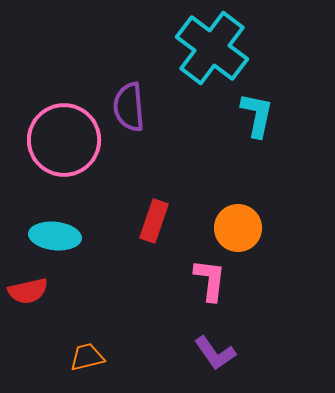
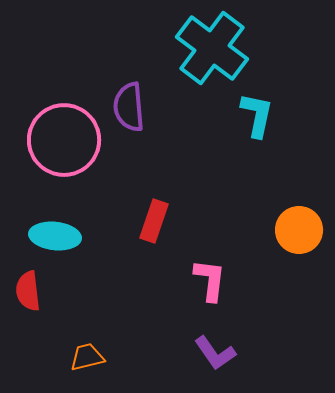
orange circle: moved 61 px right, 2 px down
red semicircle: rotated 96 degrees clockwise
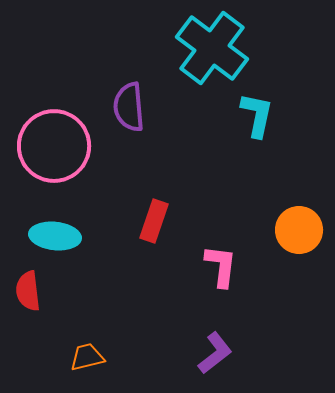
pink circle: moved 10 px left, 6 px down
pink L-shape: moved 11 px right, 14 px up
purple L-shape: rotated 93 degrees counterclockwise
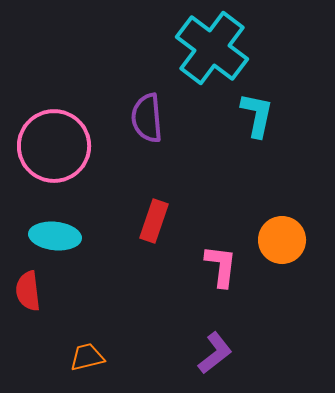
purple semicircle: moved 18 px right, 11 px down
orange circle: moved 17 px left, 10 px down
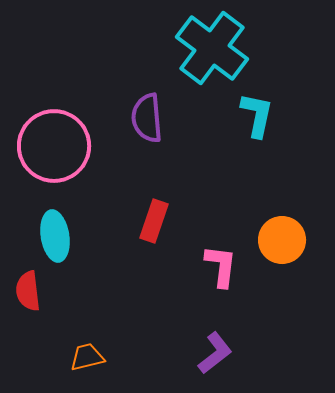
cyan ellipse: rotated 75 degrees clockwise
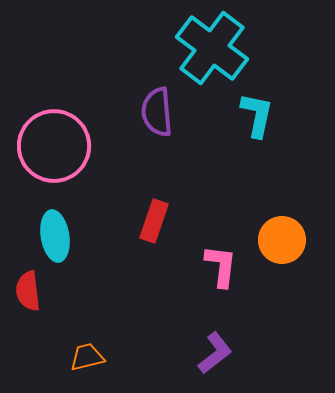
purple semicircle: moved 10 px right, 6 px up
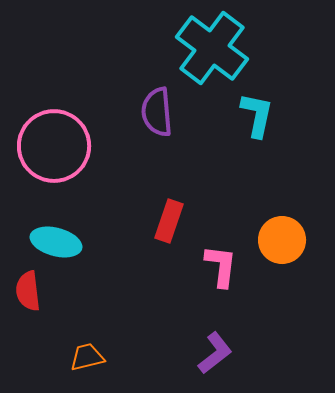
red rectangle: moved 15 px right
cyan ellipse: moved 1 px right, 6 px down; rotated 66 degrees counterclockwise
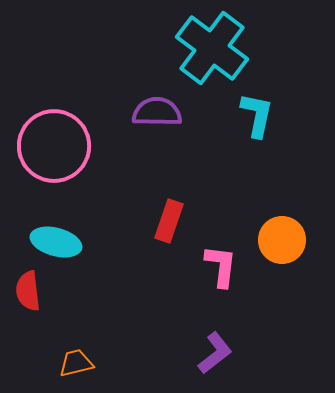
purple semicircle: rotated 96 degrees clockwise
orange trapezoid: moved 11 px left, 6 px down
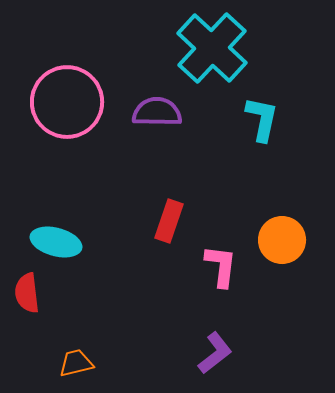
cyan cross: rotated 6 degrees clockwise
cyan L-shape: moved 5 px right, 4 px down
pink circle: moved 13 px right, 44 px up
red semicircle: moved 1 px left, 2 px down
